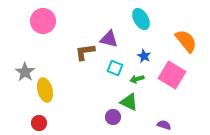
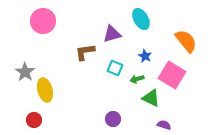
purple triangle: moved 3 px right, 5 px up; rotated 30 degrees counterclockwise
blue star: moved 1 px right
green triangle: moved 22 px right, 4 px up
purple circle: moved 2 px down
red circle: moved 5 px left, 3 px up
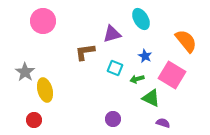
purple semicircle: moved 1 px left, 2 px up
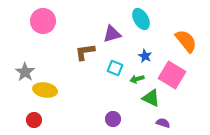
yellow ellipse: rotated 65 degrees counterclockwise
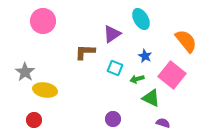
purple triangle: rotated 18 degrees counterclockwise
brown L-shape: rotated 10 degrees clockwise
pink square: rotated 8 degrees clockwise
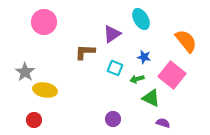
pink circle: moved 1 px right, 1 px down
blue star: moved 1 px left, 1 px down; rotated 16 degrees counterclockwise
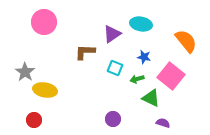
cyan ellipse: moved 5 px down; rotated 50 degrees counterclockwise
pink square: moved 1 px left, 1 px down
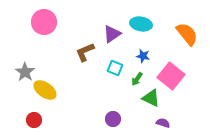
orange semicircle: moved 1 px right, 7 px up
brown L-shape: rotated 25 degrees counterclockwise
blue star: moved 1 px left, 1 px up
green arrow: rotated 40 degrees counterclockwise
yellow ellipse: rotated 25 degrees clockwise
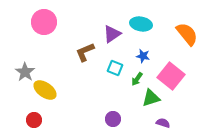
green triangle: rotated 42 degrees counterclockwise
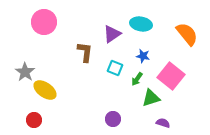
brown L-shape: rotated 120 degrees clockwise
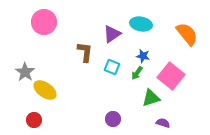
cyan square: moved 3 px left, 1 px up
green arrow: moved 6 px up
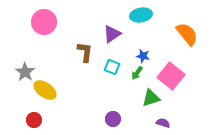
cyan ellipse: moved 9 px up; rotated 20 degrees counterclockwise
